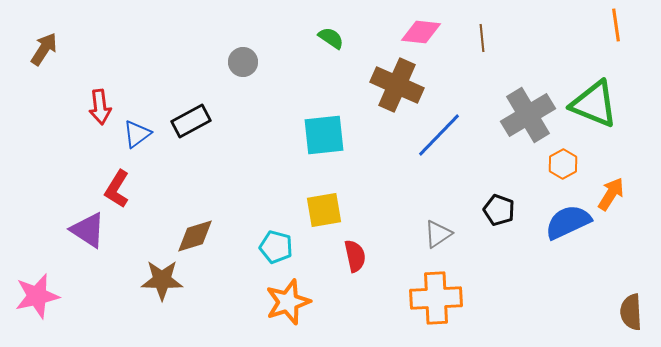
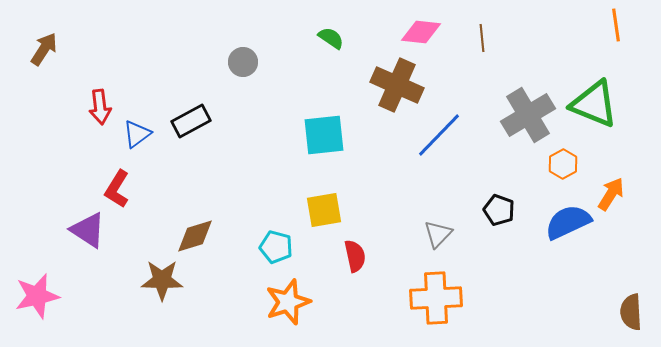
gray triangle: rotated 12 degrees counterclockwise
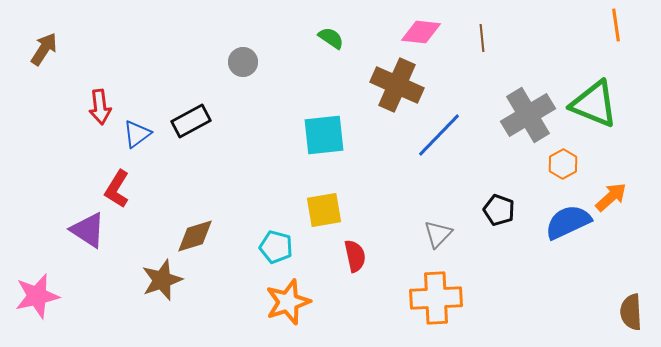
orange arrow: moved 3 px down; rotated 16 degrees clockwise
brown star: rotated 21 degrees counterclockwise
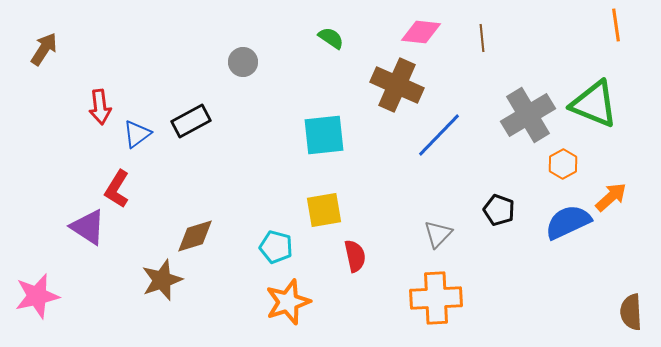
purple triangle: moved 3 px up
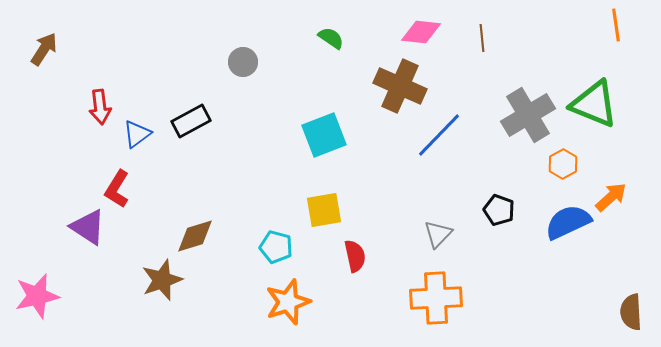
brown cross: moved 3 px right, 1 px down
cyan square: rotated 15 degrees counterclockwise
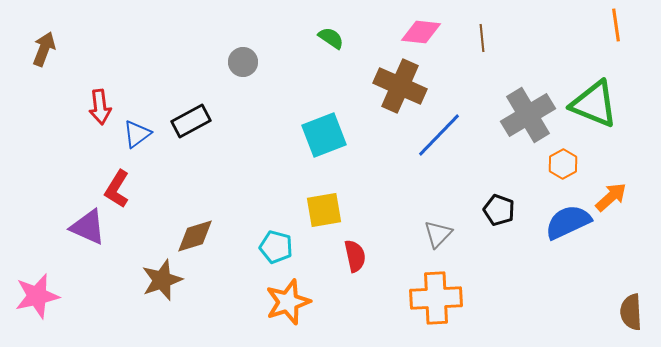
brown arrow: rotated 12 degrees counterclockwise
purple triangle: rotated 9 degrees counterclockwise
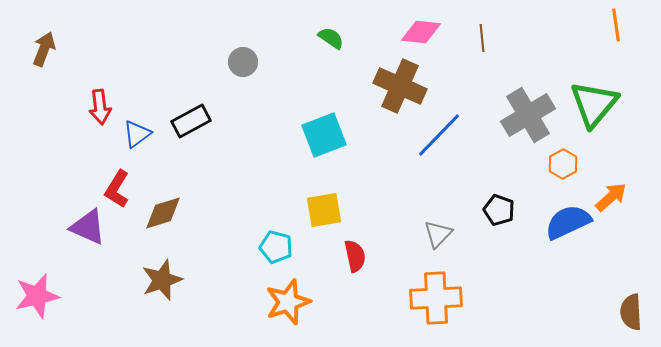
green triangle: rotated 48 degrees clockwise
brown diamond: moved 32 px left, 23 px up
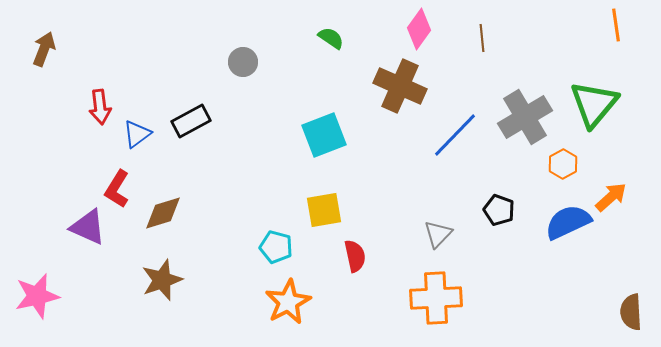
pink diamond: moved 2 px left, 3 px up; rotated 60 degrees counterclockwise
gray cross: moved 3 px left, 2 px down
blue line: moved 16 px right
orange star: rotated 9 degrees counterclockwise
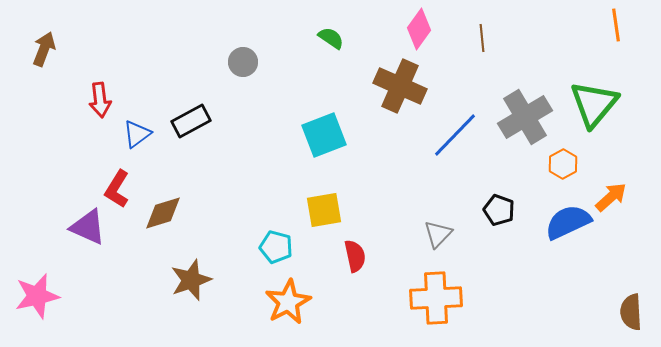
red arrow: moved 7 px up
brown star: moved 29 px right
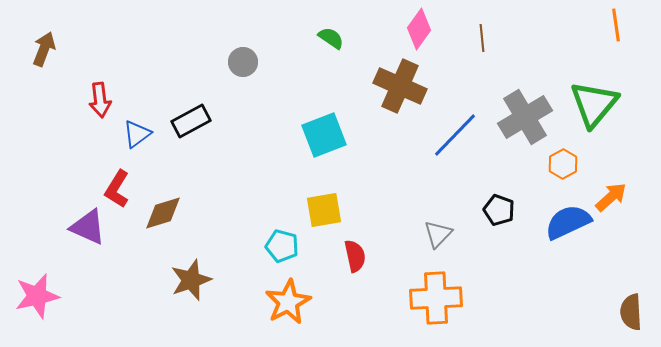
cyan pentagon: moved 6 px right, 1 px up
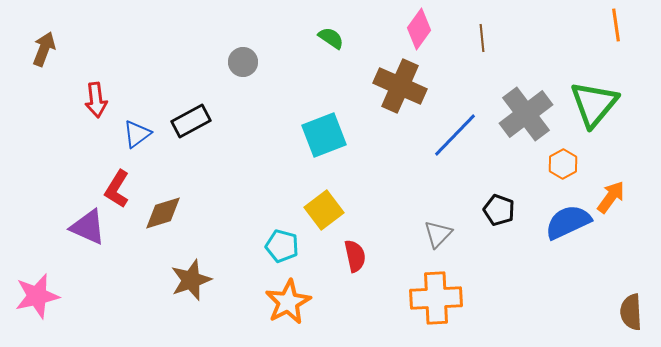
red arrow: moved 4 px left
gray cross: moved 1 px right, 3 px up; rotated 6 degrees counterclockwise
orange arrow: rotated 12 degrees counterclockwise
yellow square: rotated 27 degrees counterclockwise
